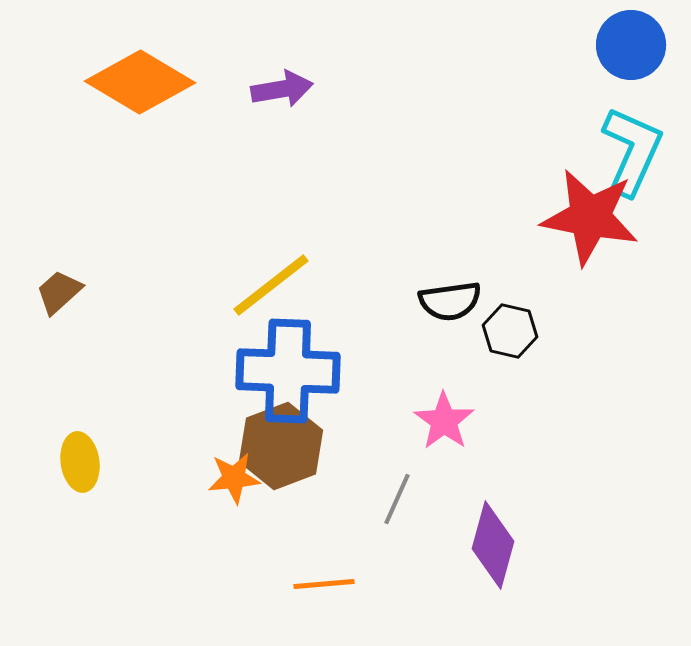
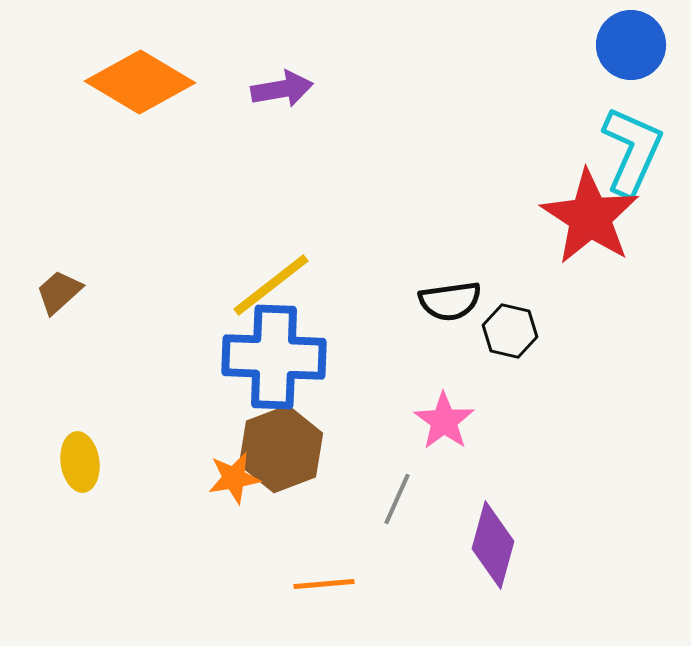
red star: rotated 22 degrees clockwise
blue cross: moved 14 px left, 14 px up
brown hexagon: moved 3 px down
orange star: rotated 4 degrees counterclockwise
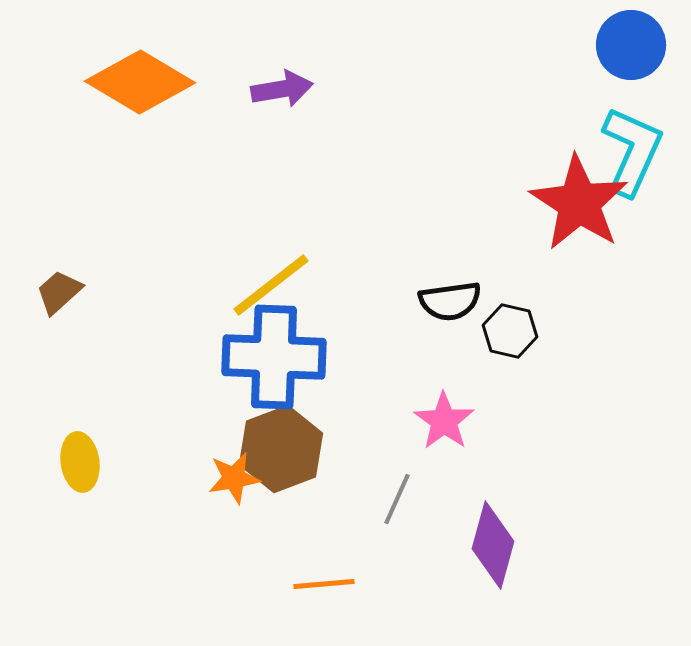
red star: moved 11 px left, 14 px up
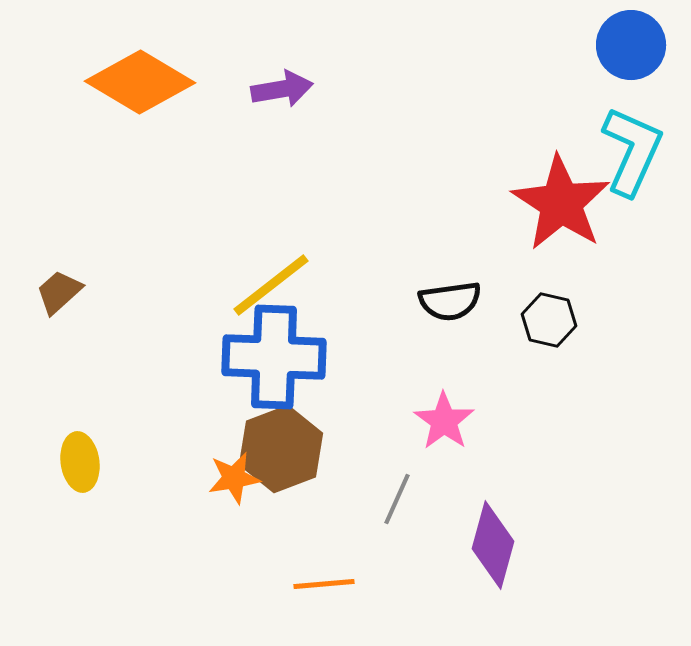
red star: moved 18 px left
black hexagon: moved 39 px right, 11 px up
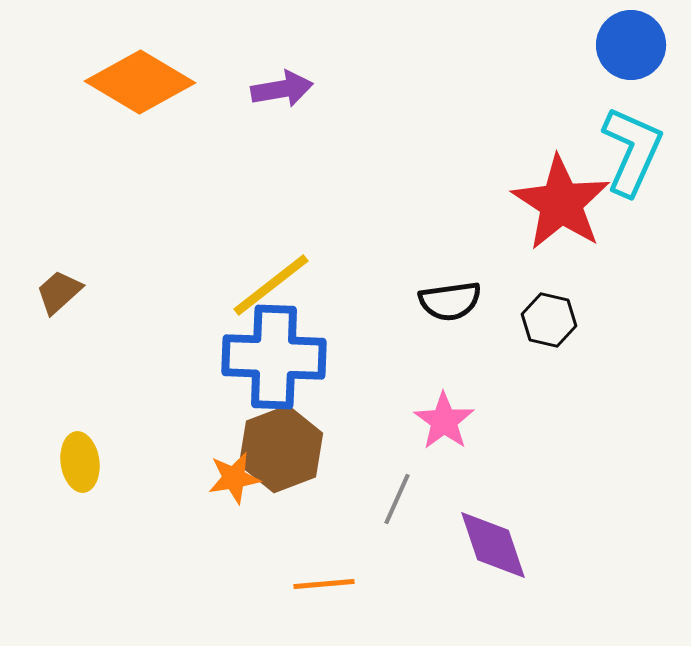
purple diamond: rotated 34 degrees counterclockwise
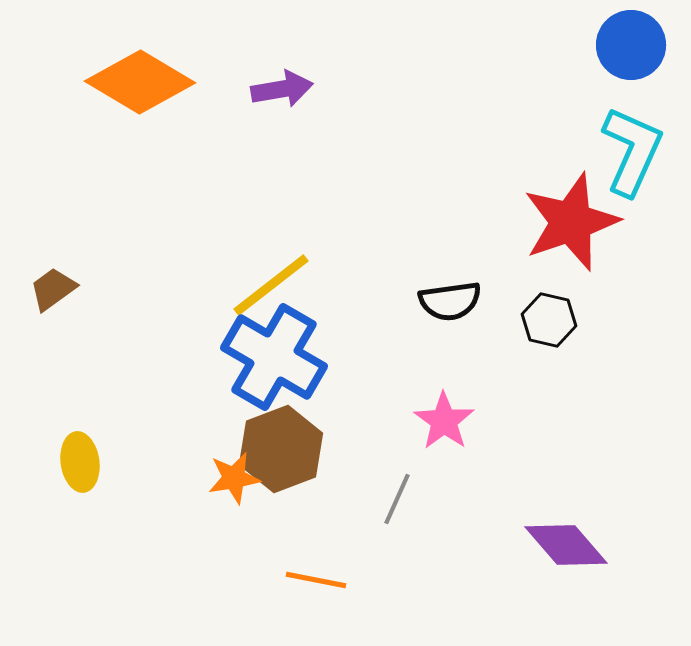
red star: moved 10 px right, 19 px down; rotated 20 degrees clockwise
brown trapezoid: moved 6 px left, 3 px up; rotated 6 degrees clockwise
blue cross: rotated 28 degrees clockwise
purple diamond: moved 73 px right; rotated 22 degrees counterclockwise
orange line: moved 8 px left, 4 px up; rotated 16 degrees clockwise
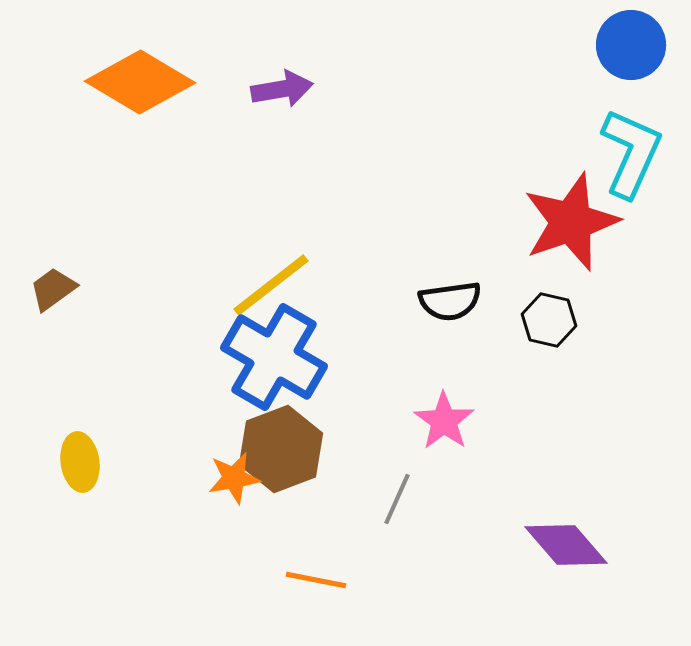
cyan L-shape: moved 1 px left, 2 px down
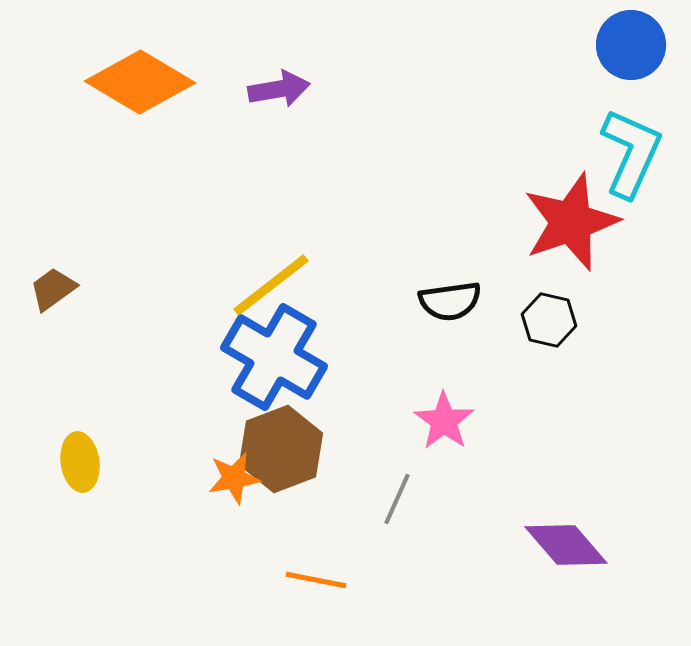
purple arrow: moved 3 px left
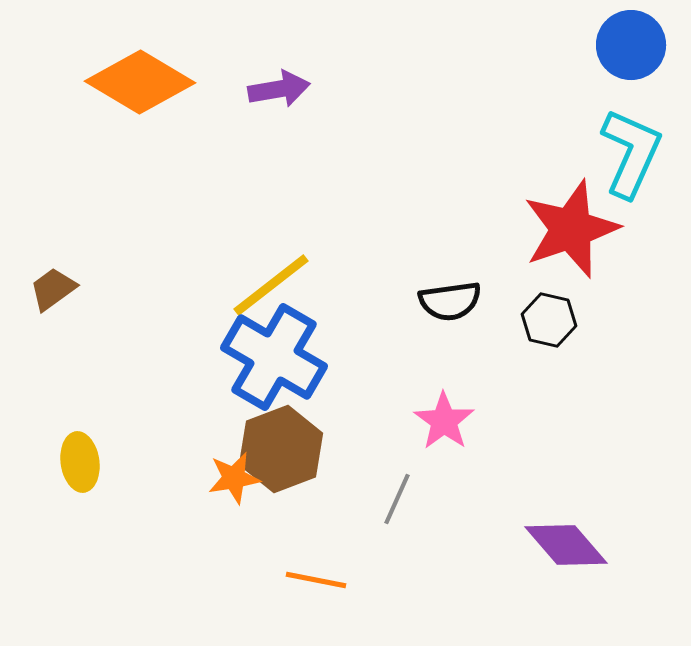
red star: moved 7 px down
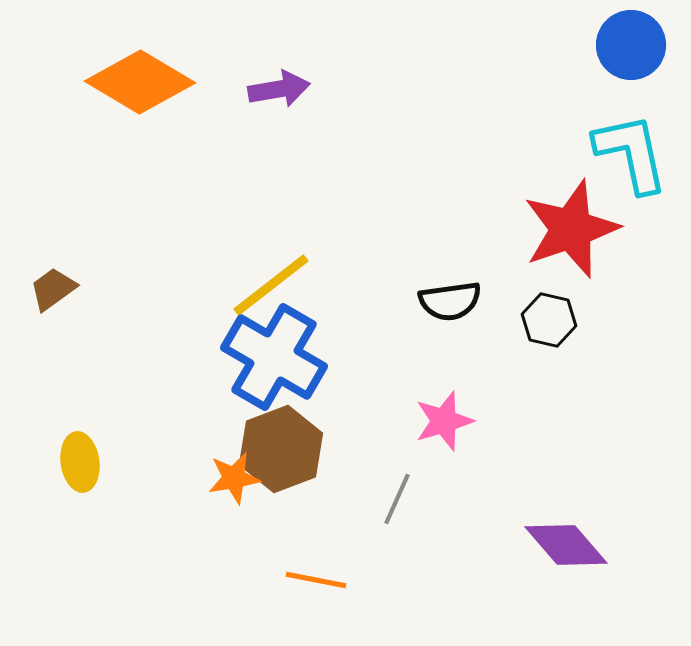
cyan L-shape: rotated 36 degrees counterclockwise
pink star: rotated 20 degrees clockwise
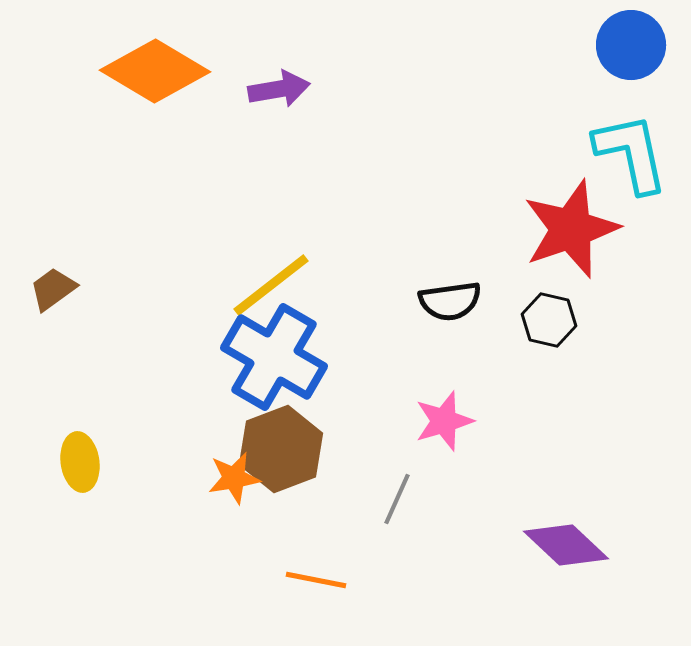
orange diamond: moved 15 px right, 11 px up
purple diamond: rotated 6 degrees counterclockwise
